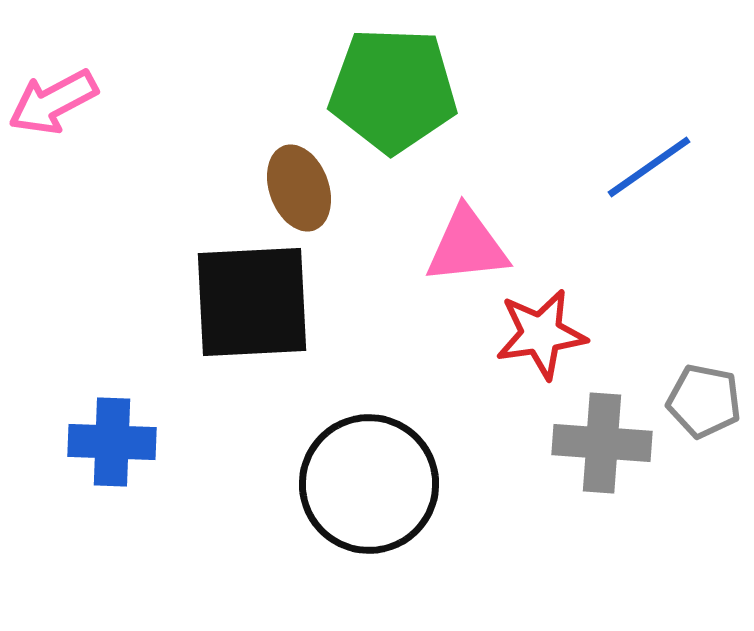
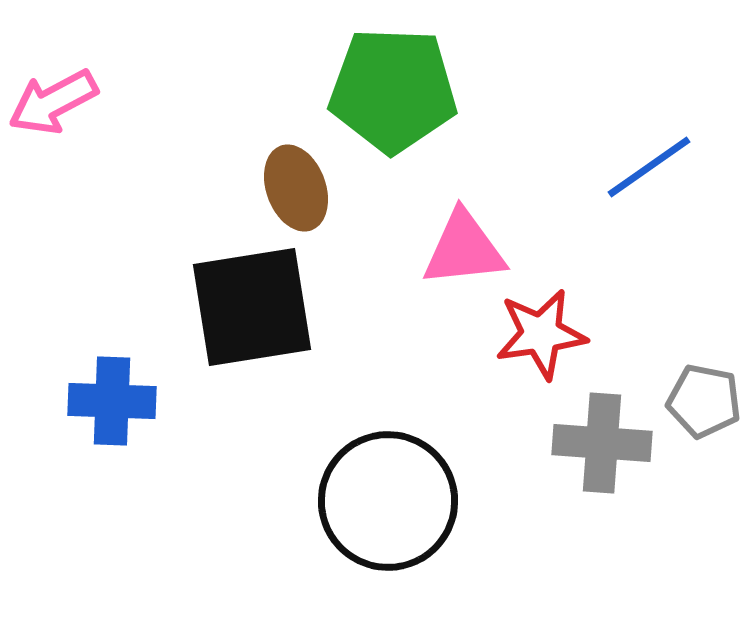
brown ellipse: moved 3 px left
pink triangle: moved 3 px left, 3 px down
black square: moved 5 px down; rotated 6 degrees counterclockwise
blue cross: moved 41 px up
black circle: moved 19 px right, 17 px down
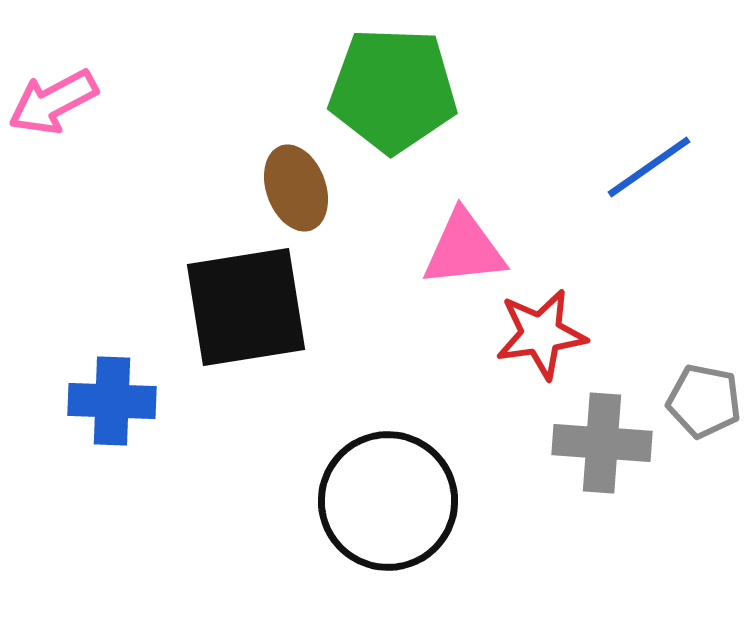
black square: moved 6 px left
